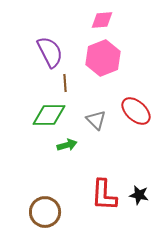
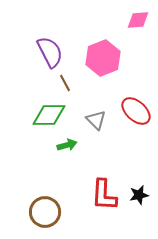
pink diamond: moved 36 px right
brown line: rotated 24 degrees counterclockwise
black star: rotated 24 degrees counterclockwise
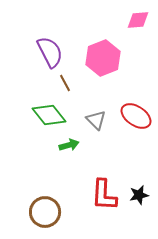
red ellipse: moved 5 px down; rotated 8 degrees counterclockwise
green diamond: rotated 52 degrees clockwise
green arrow: moved 2 px right
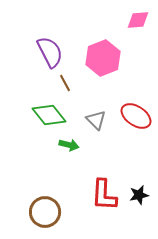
green arrow: rotated 30 degrees clockwise
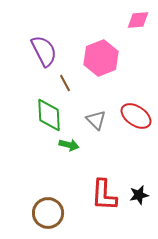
purple semicircle: moved 6 px left, 1 px up
pink hexagon: moved 2 px left
green diamond: rotated 36 degrees clockwise
brown circle: moved 3 px right, 1 px down
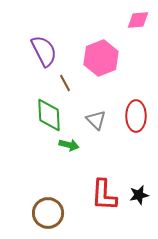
red ellipse: rotated 56 degrees clockwise
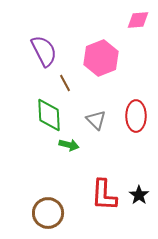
black star: rotated 24 degrees counterclockwise
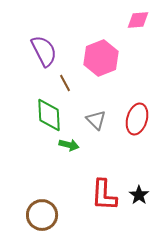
red ellipse: moved 1 px right, 3 px down; rotated 16 degrees clockwise
brown circle: moved 6 px left, 2 px down
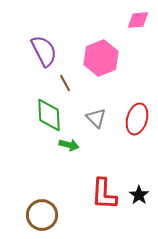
gray triangle: moved 2 px up
red L-shape: moved 1 px up
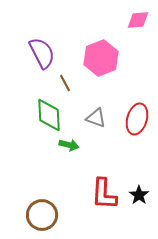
purple semicircle: moved 2 px left, 2 px down
gray triangle: rotated 25 degrees counterclockwise
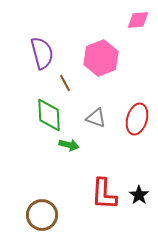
purple semicircle: rotated 12 degrees clockwise
